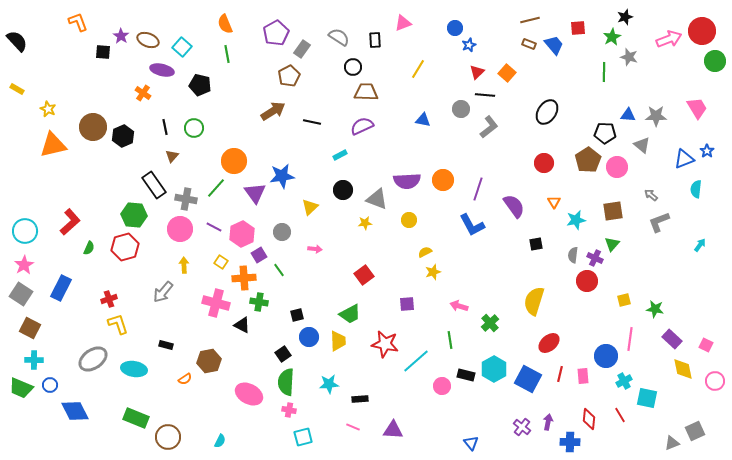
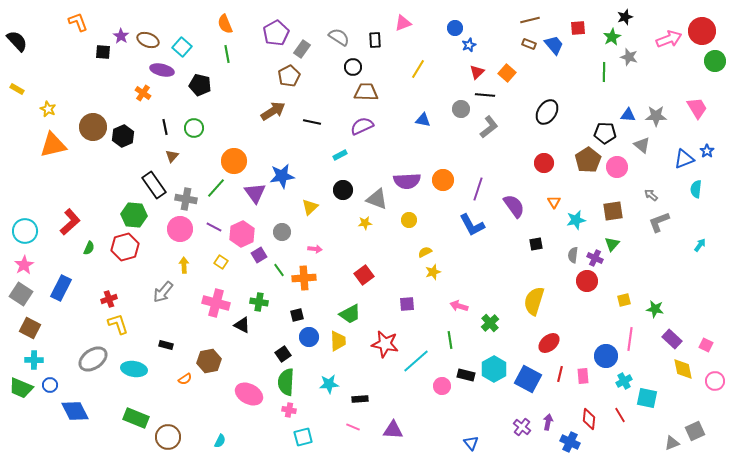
orange cross at (244, 278): moved 60 px right
blue cross at (570, 442): rotated 24 degrees clockwise
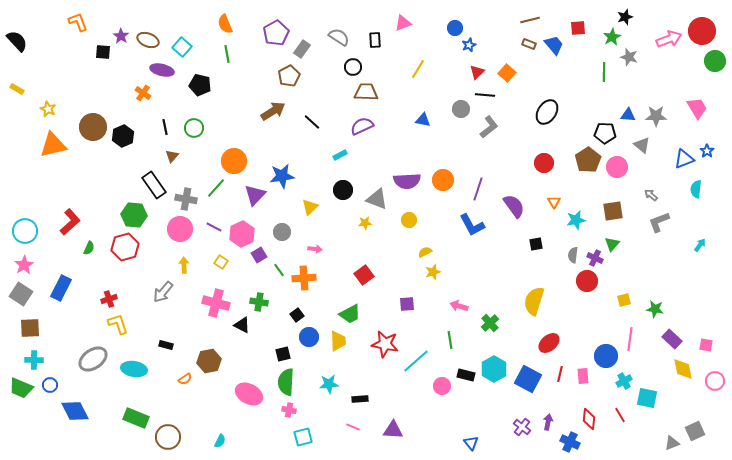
black line at (312, 122): rotated 30 degrees clockwise
purple triangle at (255, 193): moved 2 px down; rotated 20 degrees clockwise
black square at (297, 315): rotated 24 degrees counterclockwise
brown square at (30, 328): rotated 30 degrees counterclockwise
pink square at (706, 345): rotated 16 degrees counterclockwise
black square at (283, 354): rotated 21 degrees clockwise
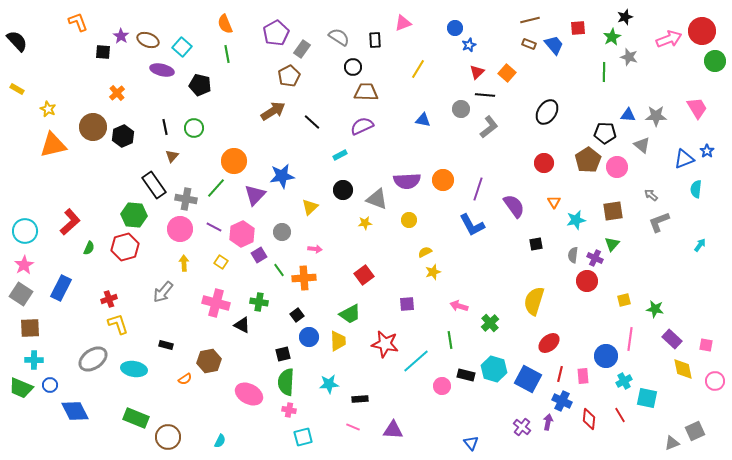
orange cross at (143, 93): moved 26 px left; rotated 14 degrees clockwise
yellow arrow at (184, 265): moved 2 px up
cyan hexagon at (494, 369): rotated 15 degrees counterclockwise
blue cross at (570, 442): moved 8 px left, 41 px up
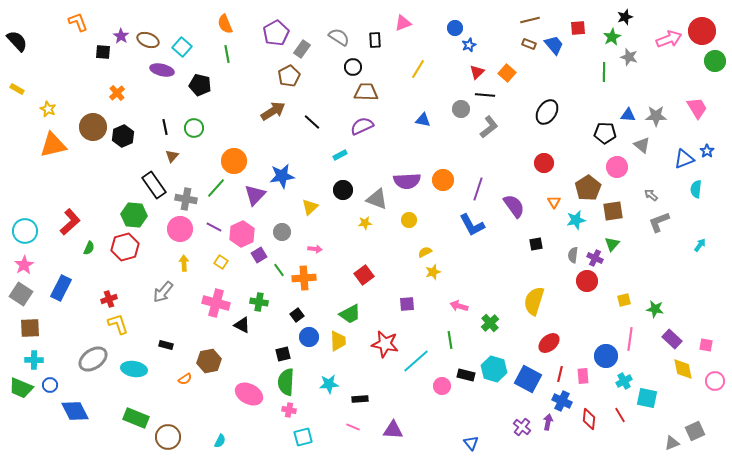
brown pentagon at (588, 160): moved 28 px down
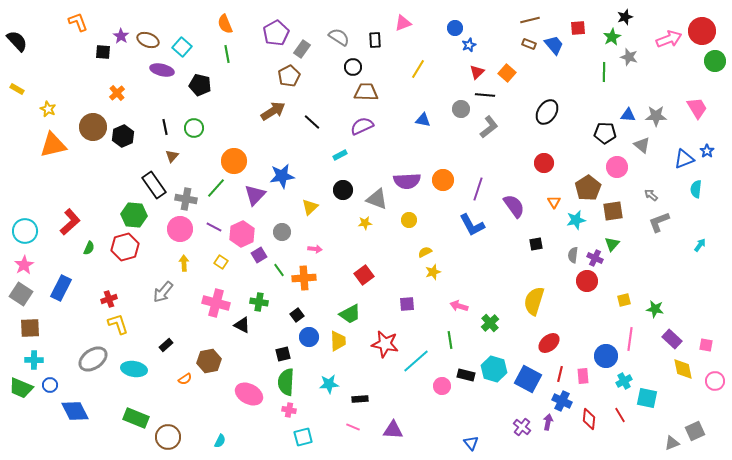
black rectangle at (166, 345): rotated 56 degrees counterclockwise
